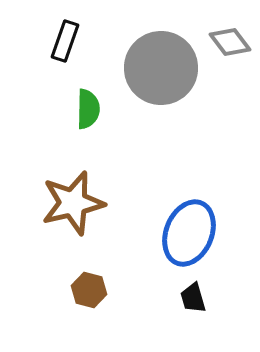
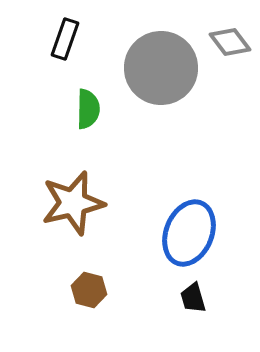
black rectangle: moved 2 px up
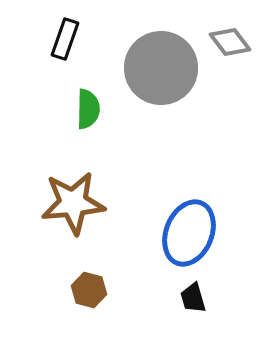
brown star: rotated 8 degrees clockwise
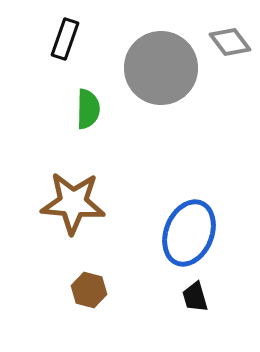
brown star: rotated 10 degrees clockwise
black trapezoid: moved 2 px right, 1 px up
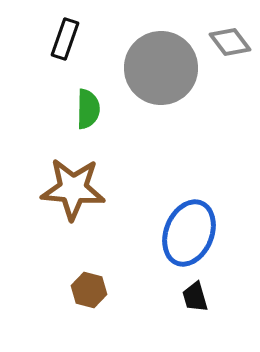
brown star: moved 14 px up
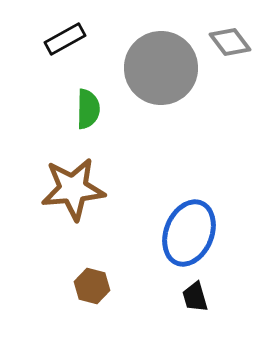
black rectangle: rotated 42 degrees clockwise
brown star: rotated 10 degrees counterclockwise
brown hexagon: moved 3 px right, 4 px up
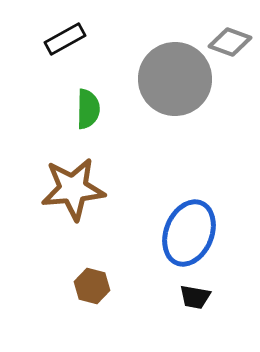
gray diamond: rotated 33 degrees counterclockwise
gray circle: moved 14 px right, 11 px down
black trapezoid: rotated 64 degrees counterclockwise
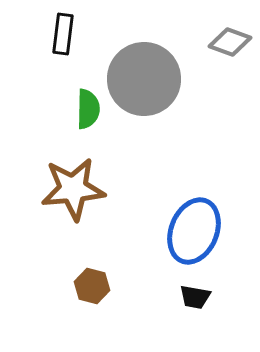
black rectangle: moved 2 px left, 5 px up; rotated 54 degrees counterclockwise
gray circle: moved 31 px left
blue ellipse: moved 5 px right, 2 px up
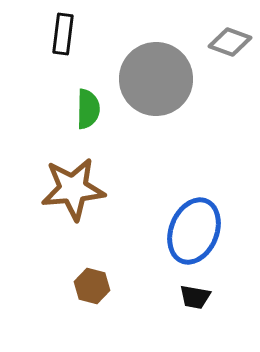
gray circle: moved 12 px right
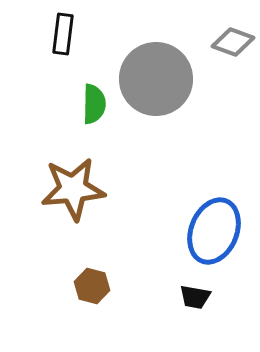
gray diamond: moved 3 px right
green semicircle: moved 6 px right, 5 px up
blue ellipse: moved 20 px right
